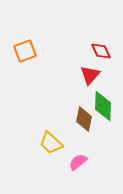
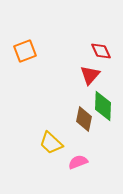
pink semicircle: rotated 18 degrees clockwise
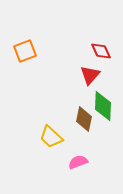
yellow trapezoid: moved 6 px up
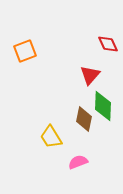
red diamond: moved 7 px right, 7 px up
yellow trapezoid: rotated 15 degrees clockwise
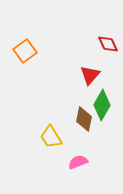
orange square: rotated 15 degrees counterclockwise
green diamond: moved 1 px left, 1 px up; rotated 28 degrees clockwise
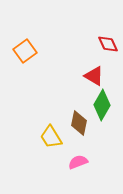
red triangle: moved 4 px right, 1 px down; rotated 40 degrees counterclockwise
brown diamond: moved 5 px left, 4 px down
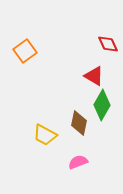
yellow trapezoid: moved 6 px left, 2 px up; rotated 30 degrees counterclockwise
